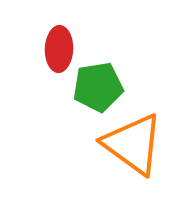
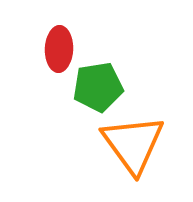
orange triangle: rotated 18 degrees clockwise
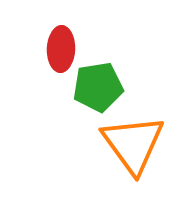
red ellipse: moved 2 px right
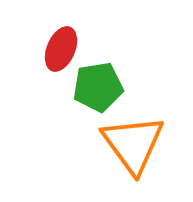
red ellipse: rotated 21 degrees clockwise
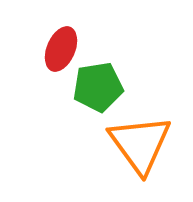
orange triangle: moved 7 px right
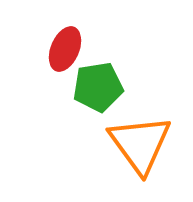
red ellipse: moved 4 px right
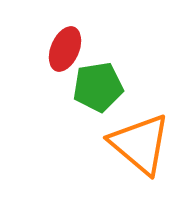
orange triangle: rotated 14 degrees counterclockwise
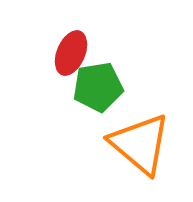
red ellipse: moved 6 px right, 4 px down
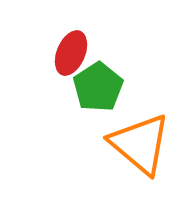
green pentagon: rotated 24 degrees counterclockwise
